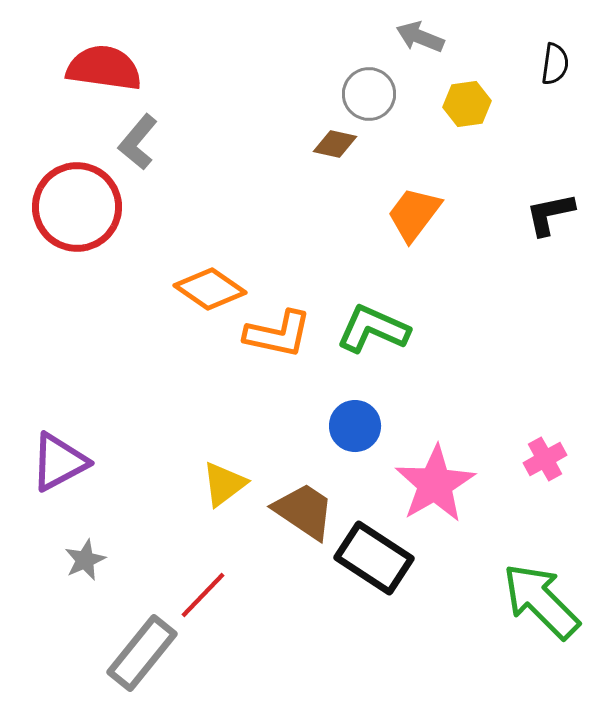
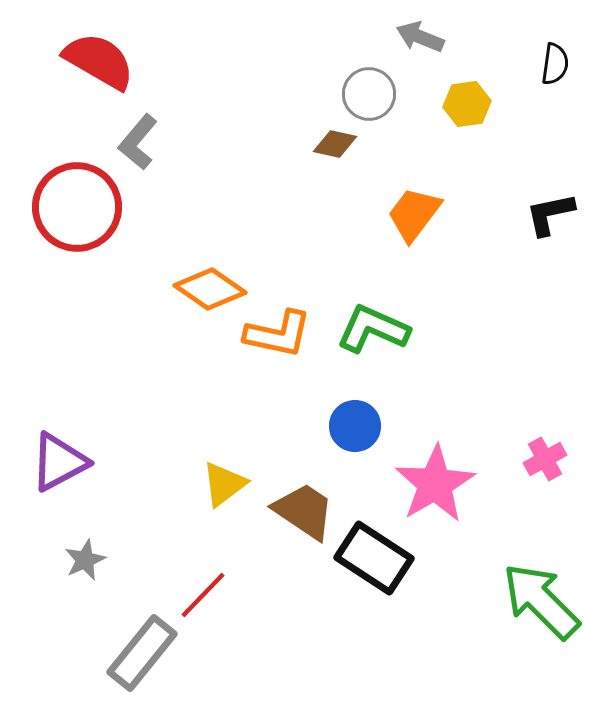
red semicircle: moved 5 px left, 7 px up; rotated 22 degrees clockwise
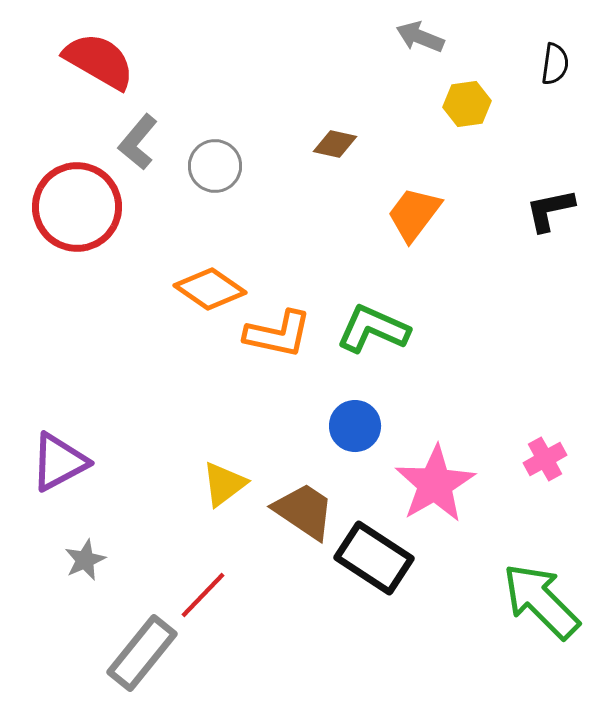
gray circle: moved 154 px left, 72 px down
black L-shape: moved 4 px up
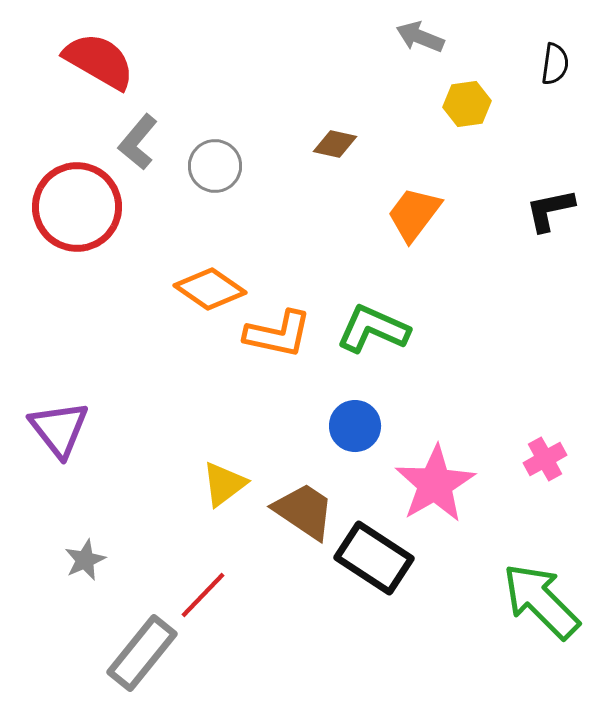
purple triangle: moved 33 px up; rotated 40 degrees counterclockwise
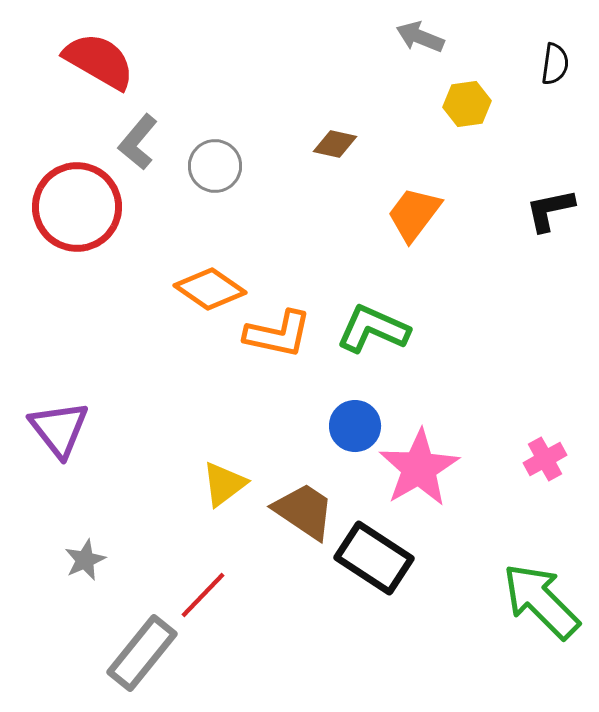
pink star: moved 16 px left, 16 px up
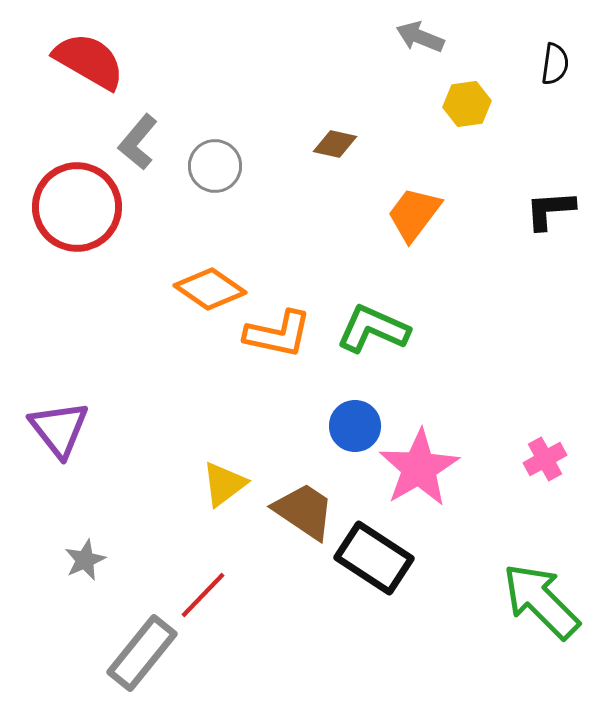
red semicircle: moved 10 px left
black L-shape: rotated 8 degrees clockwise
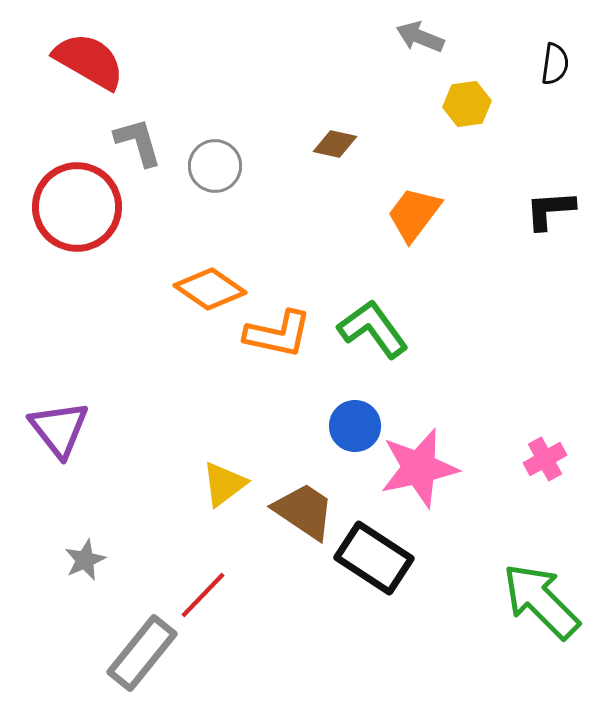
gray L-shape: rotated 124 degrees clockwise
green L-shape: rotated 30 degrees clockwise
pink star: rotated 18 degrees clockwise
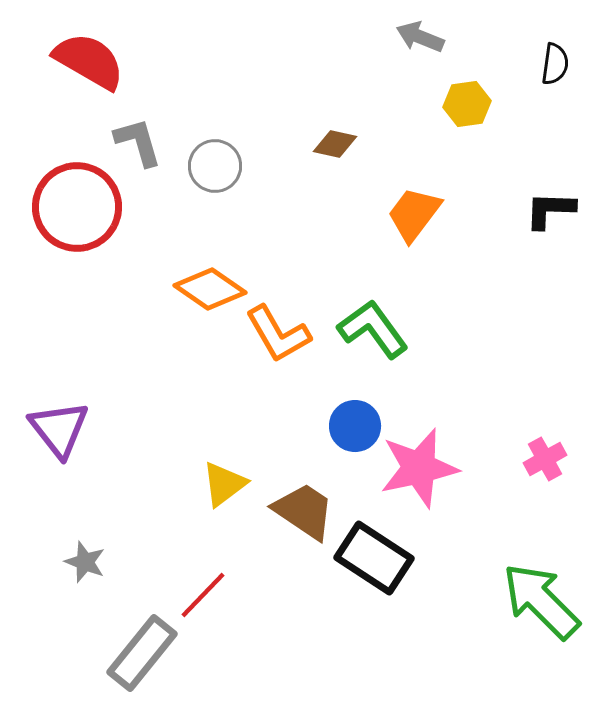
black L-shape: rotated 6 degrees clockwise
orange L-shape: rotated 48 degrees clockwise
gray star: moved 2 px down; rotated 27 degrees counterclockwise
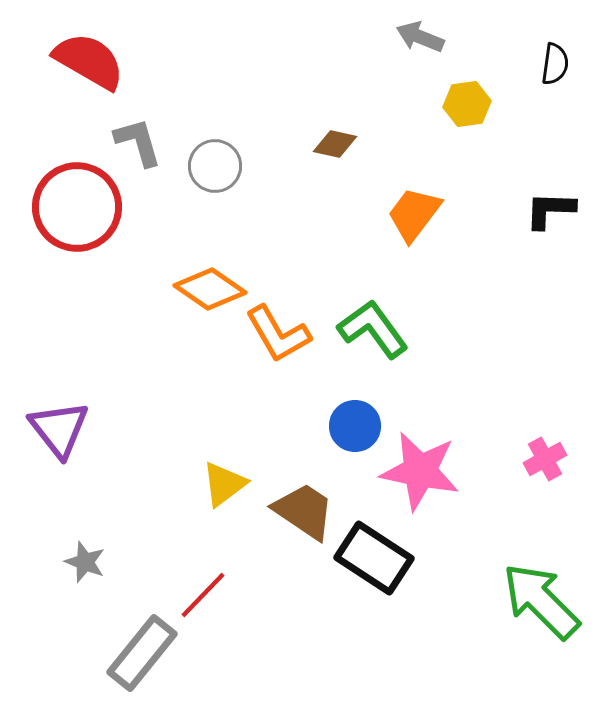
pink star: moved 1 px right, 3 px down; rotated 24 degrees clockwise
